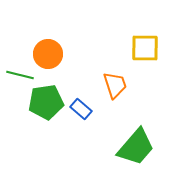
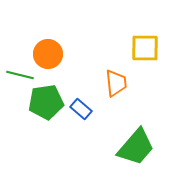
orange trapezoid: moved 1 px right, 2 px up; rotated 12 degrees clockwise
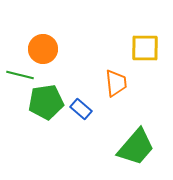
orange circle: moved 5 px left, 5 px up
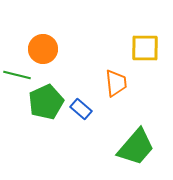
green line: moved 3 px left
green pentagon: rotated 16 degrees counterclockwise
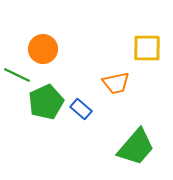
yellow square: moved 2 px right
green line: rotated 12 degrees clockwise
orange trapezoid: rotated 84 degrees clockwise
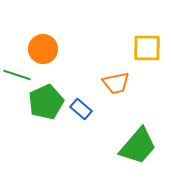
green line: rotated 8 degrees counterclockwise
green trapezoid: moved 2 px right, 1 px up
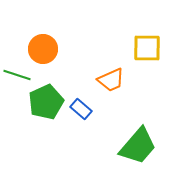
orange trapezoid: moved 5 px left, 3 px up; rotated 12 degrees counterclockwise
